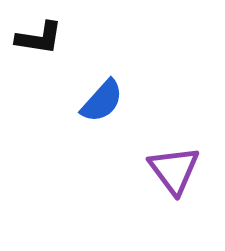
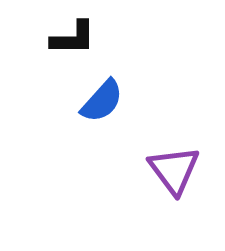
black L-shape: moved 34 px right; rotated 9 degrees counterclockwise
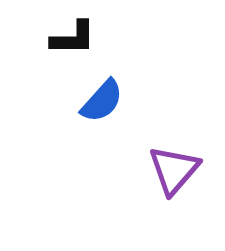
purple triangle: rotated 18 degrees clockwise
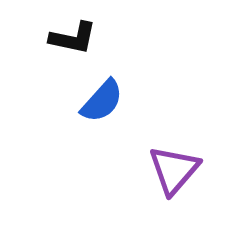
black L-shape: rotated 12 degrees clockwise
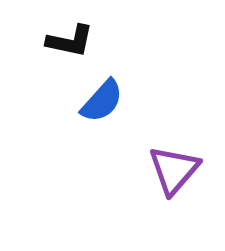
black L-shape: moved 3 px left, 3 px down
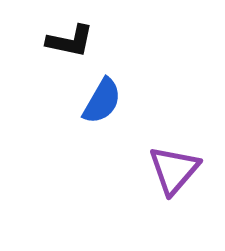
blue semicircle: rotated 12 degrees counterclockwise
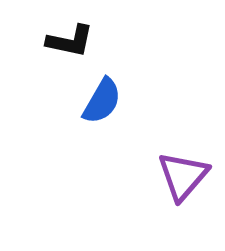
purple triangle: moved 9 px right, 6 px down
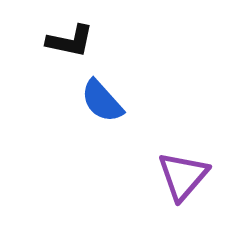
blue semicircle: rotated 108 degrees clockwise
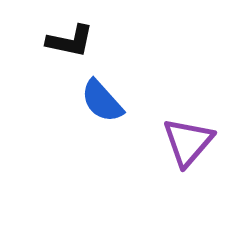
purple triangle: moved 5 px right, 34 px up
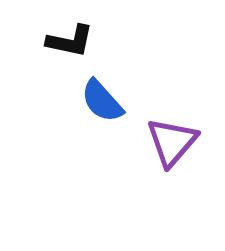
purple triangle: moved 16 px left
